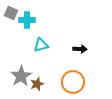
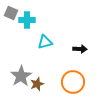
cyan triangle: moved 4 px right, 3 px up
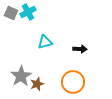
cyan cross: moved 1 px right, 8 px up; rotated 28 degrees counterclockwise
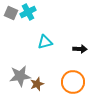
gray star: moved 1 px left; rotated 25 degrees clockwise
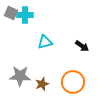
cyan cross: moved 3 px left, 3 px down; rotated 28 degrees clockwise
black arrow: moved 2 px right, 3 px up; rotated 32 degrees clockwise
gray star: rotated 10 degrees clockwise
brown star: moved 5 px right
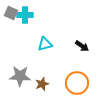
cyan triangle: moved 2 px down
orange circle: moved 4 px right, 1 px down
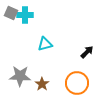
black arrow: moved 5 px right, 6 px down; rotated 80 degrees counterclockwise
brown star: rotated 16 degrees counterclockwise
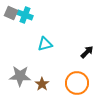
cyan cross: rotated 21 degrees clockwise
